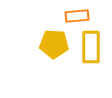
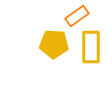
orange rectangle: rotated 30 degrees counterclockwise
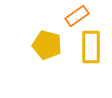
yellow pentagon: moved 7 px left, 1 px down; rotated 12 degrees clockwise
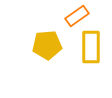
yellow pentagon: rotated 20 degrees counterclockwise
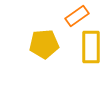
yellow pentagon: moved 3 px left, 1 px up
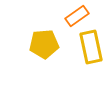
yellow rectangle: rotated 12 degrees counterclockwise
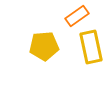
yellow pentagon: moved 2 px down
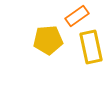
yellow pentagon: moved 4 px right, 6 px up
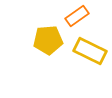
yellow rectangle: moved 1 px left, 4 px down; rotated 52 degrees counterclockwise
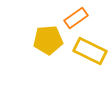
orange rectangle: moved 1 px left, 2 px down
